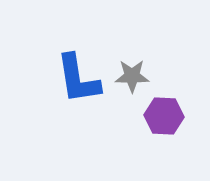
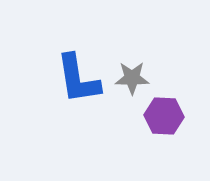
gray star: moved 2 px down
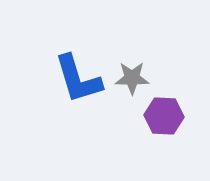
blue L-shape: rotated 8 degrees counterclockwise
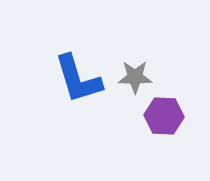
gray star: moved 3 px right, 1 px up
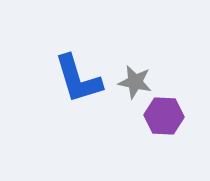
gray star: moved 5 px down; rotated 12 degrees clockwise
